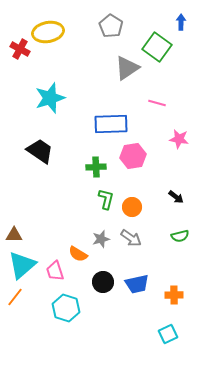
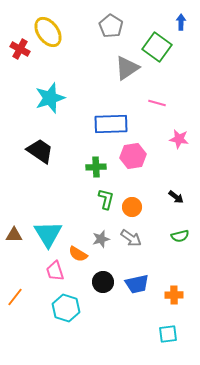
yellow ellipse: rotated 64 degrees clockwise
cyan triangle: moved 26 px right, 31 px up; rotated 20 degrees counterclockwise
cyan square: rotated 18 degrees clockwise
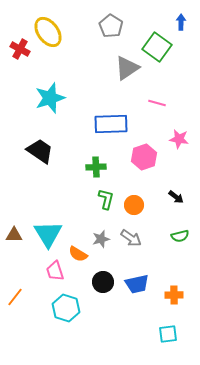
pink hexagon: moved 11 px right, 1 px down; rotated 10 degrees counterclockwise
orange circle: moved 2 px right, 2 px up
